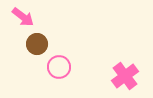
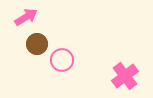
pink arrow: moved 3 px right; rotated 70 degrees counterclockwise
pink circle: moved 3 px right, 7 px up
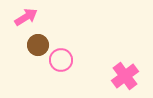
brown circle: moved 1 px right, 1 px down
pink circle: moved 1 px left
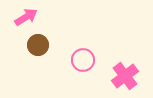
pink circle: moved 22 px right
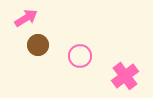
pink arrow: moved 1 px down
pink circle: moved 3 px left, 4 px up
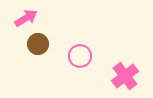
brown circle: moved 1 px up
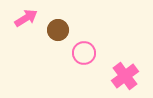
brown circle: moved 20 px right, 14 px up
pink circle: moved 4 px right, 3 px up
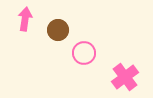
pink arrow: moved 1 px left, 1 px down; rotated 50 degrees counterclockwise
pink cross: moved 1 px down
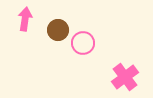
pink circle: moved 1 px left, 10 px up
